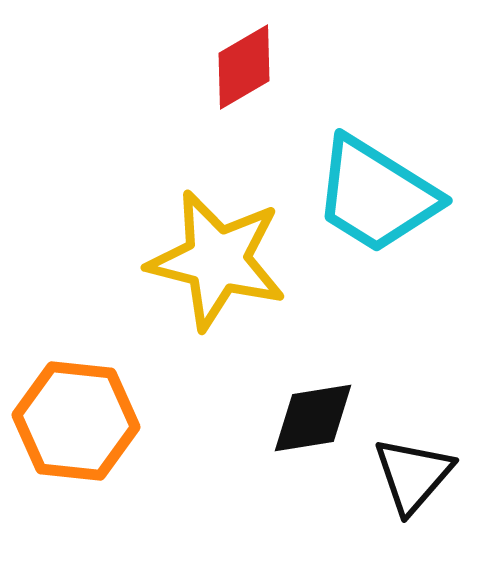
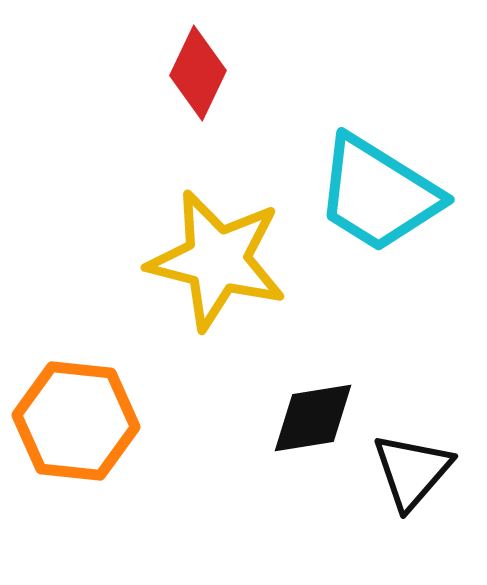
red diamond: moved 46 px left, 6 px down; rotated 34 degrees counterclockwise
cyan trapezoid: moved 2 px right, 1 px up
black triangle: moved 1 px left, 4 px up
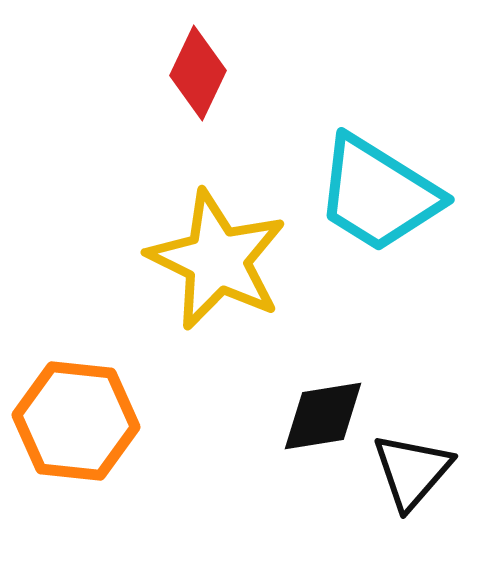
yellow star: rotated 12 degrees clockwise
black diamond: moved 10 px right, 2 px up
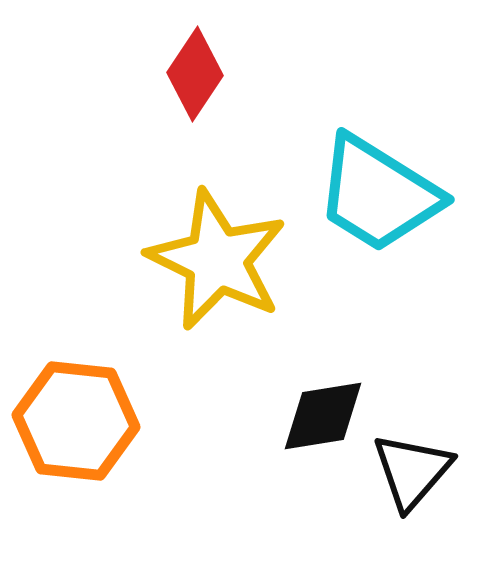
red diamond: moved 3 px left, 1 px down; rotated 8 degrees clockwise
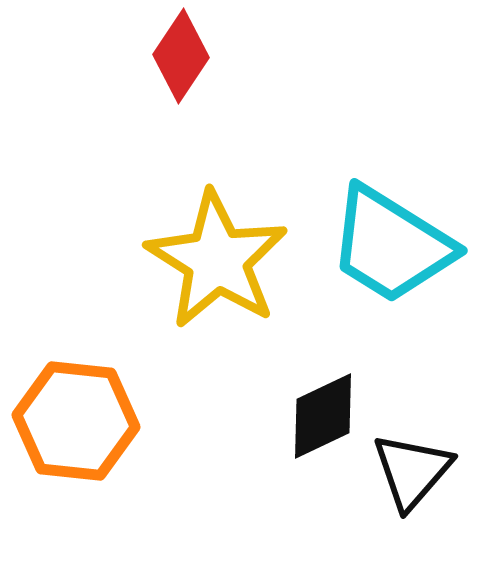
red diamond: moved 14 px left, 18 px up
cyan trapezoid: moved 13 px right, 51 px down
yellow star: rotated 6 degrees clockwise
black diamond: rotated 16 degrees counterclockwise
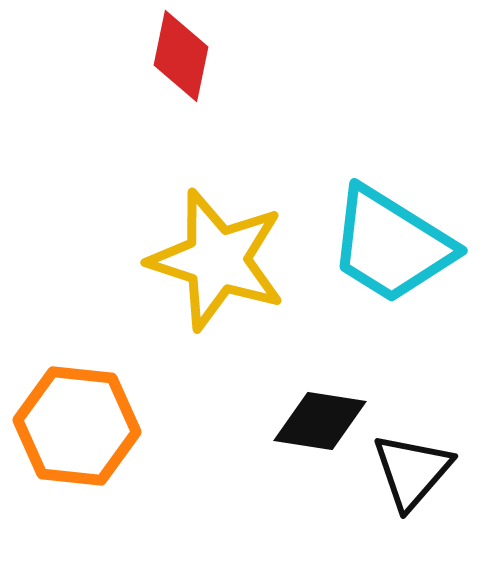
red diamond: rotated 22 degrees counterclockwise
yellow star: rotated 14 degrees counterclockwise
black diamond: moved 3 px left, 5 px down; rotated 34 degrees clockwise
orange hexagon: moved 1 px right, 5 px down
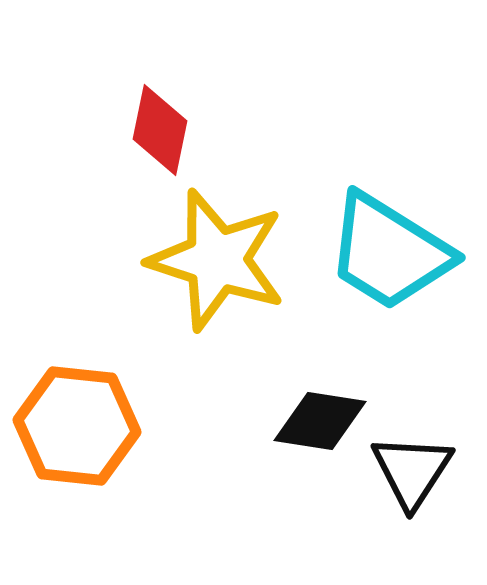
red diamond: moved 21 px left, 74 px down
cyan trapezoid: moved 2 px left, 7 px down
black triangle: rotated 8 degrees counterclockwise
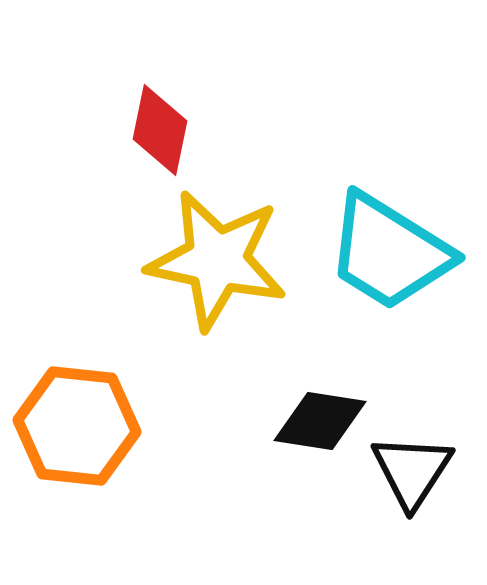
yellow star: rotated 6 degrees counterclockwise
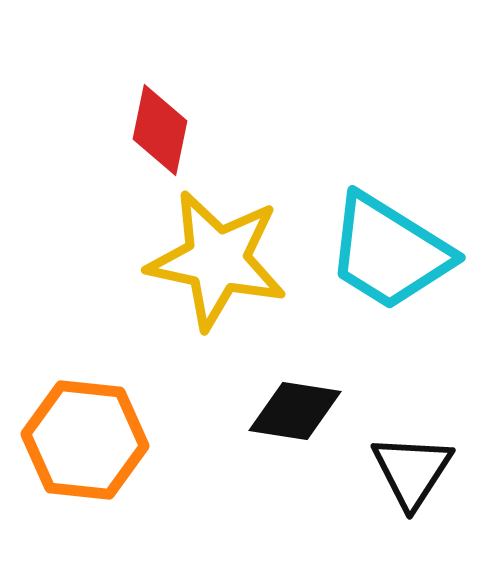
black diamond: moved 25 px left, 10 px up
orange hexagon: moved 8 px right, 14 px down
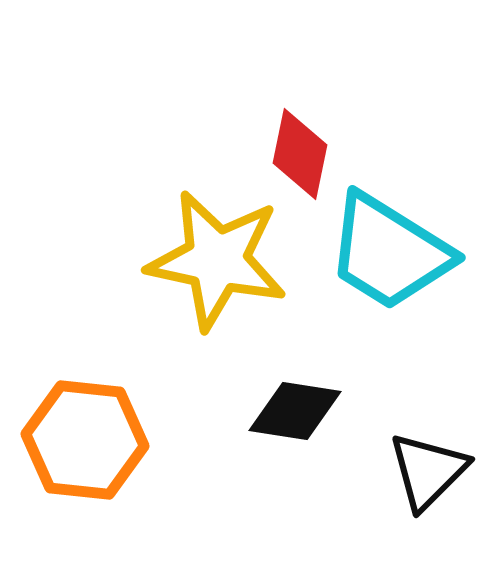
red diamond: moved 140 px right, 24 px down
black triangle: moved 16 px right; rotated 12 degrees clockwise
